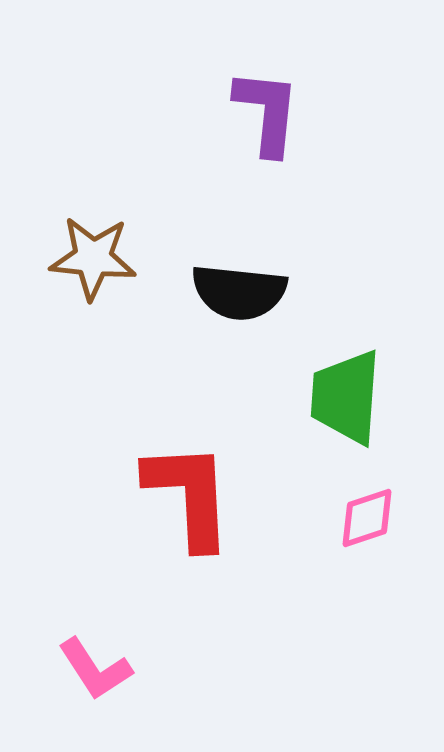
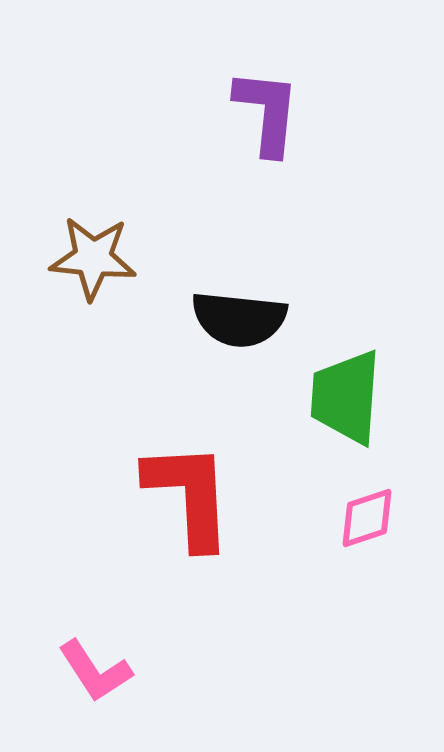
black semicircle: moved 27 px down
pink L-shape: moved 2 px down
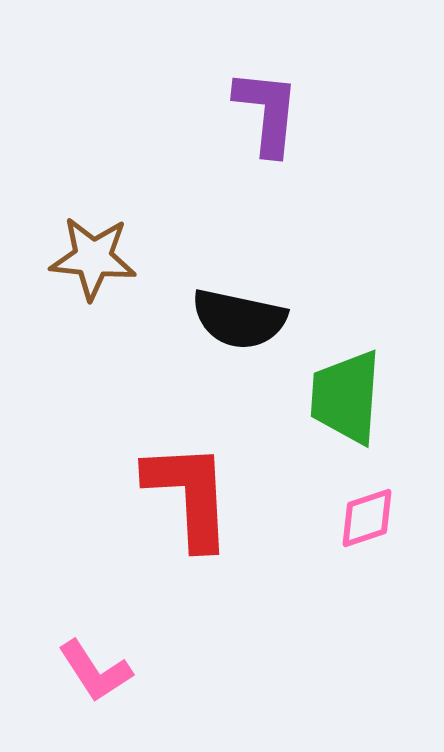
black semicircle: rotated 6 degrees clockwise
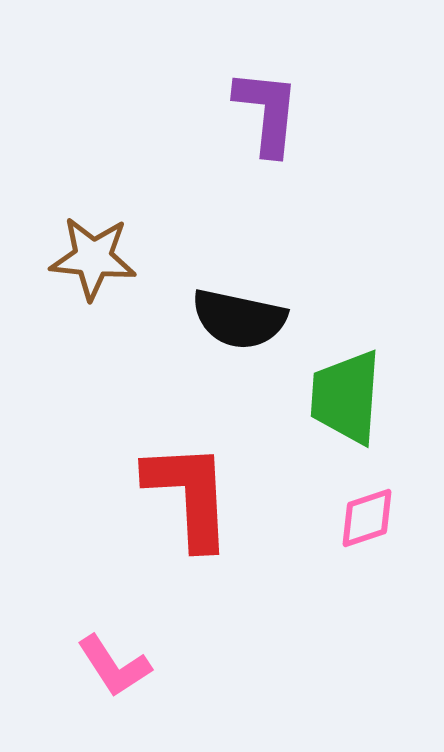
pink L-shape: moved 19 px right, 5 px up
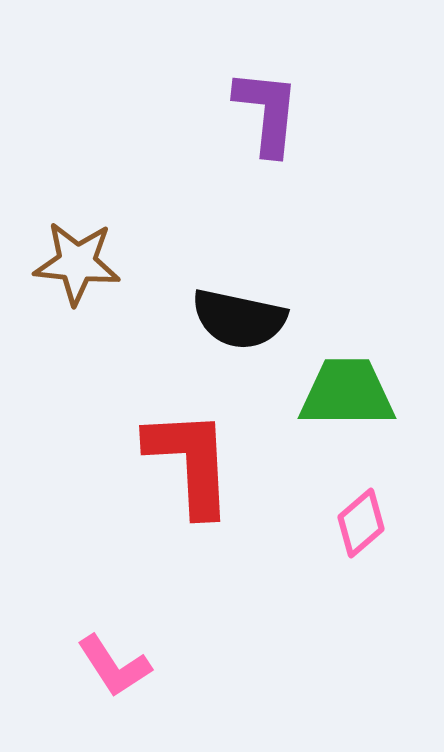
brown star: moved 16 px left, 5 px down
green trapezoid: moved 1 px right, 4 px up; rotated 86 degrees clockwise
red L-shape: moved 1 px right, 33 px up
pink diamond: moved 6 px left, 5 px down; rotated 22 degrees counterclockwise
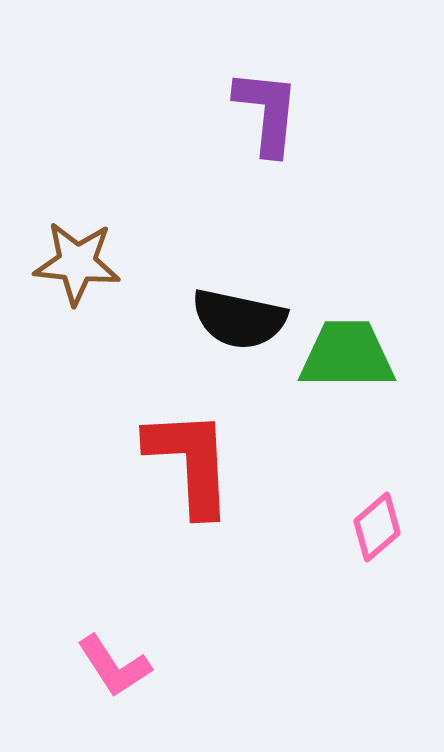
green trapezoid: moved 38 px up
pink diamond: moved 16 px right, 4 px down
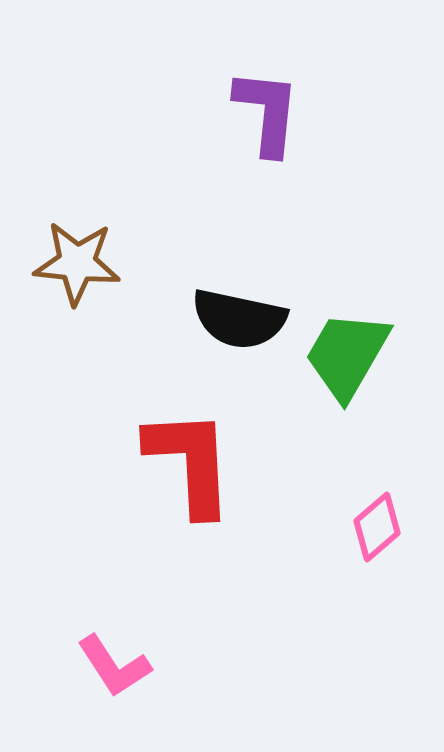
green trapezoid: rotated 60 degrees counterclockwise
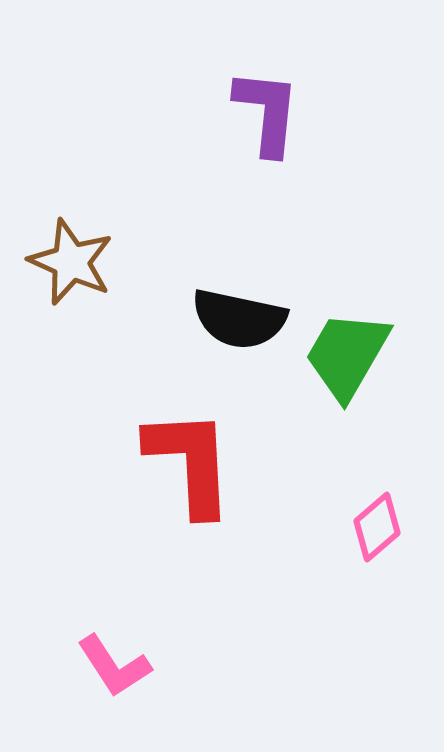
brown star: moved 6 px left, 1 px up; rotated 18 degrees clockwise
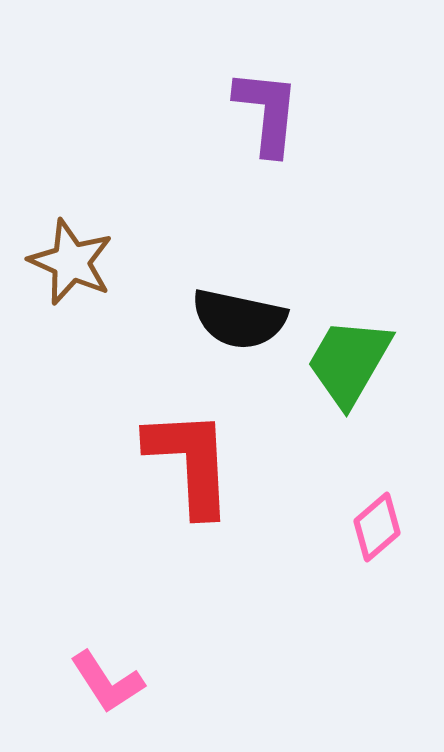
green trapezoid: moved 2 px right, 7 px down
pink L-shape: moved 7 px left, 16 px down
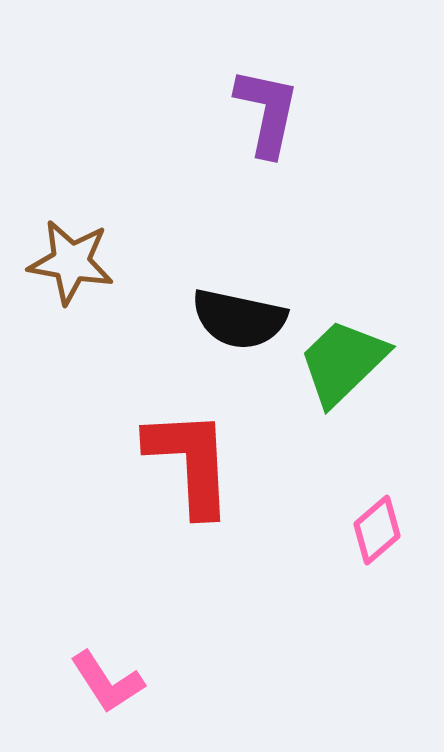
purple L-shape: rotated 6 degrees clockwise
brown star: rotated 14 degrees counterclockwise
green trapezoid: moved 6 px left; rotated 16 degrees clockwise
pink diamond: moved 3 px down
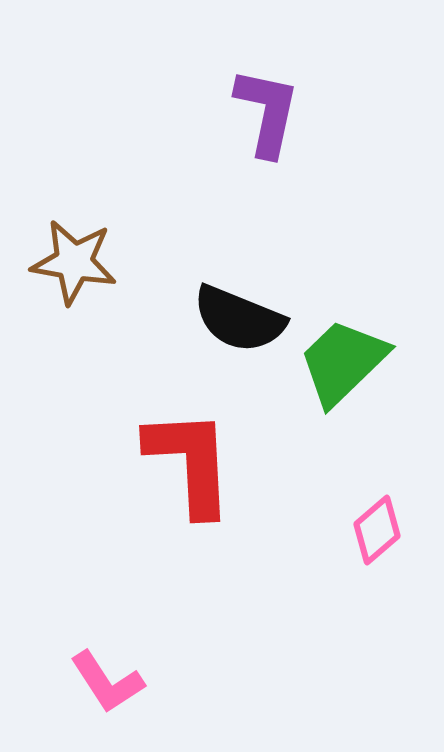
brown star: moved 3 px right
black semicircle: rotated 10 degrees clockwise
